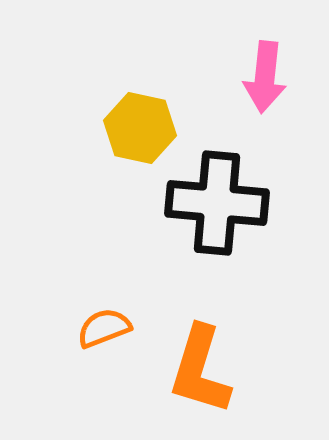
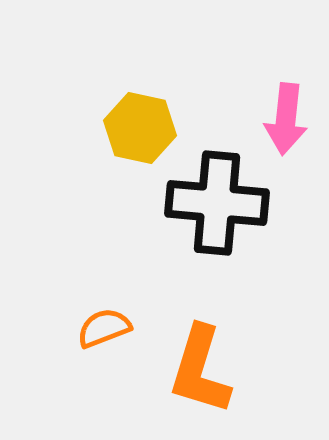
pink arrow: moved 21 px right, 42 px down
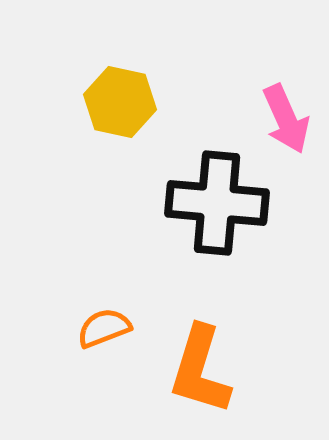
pink arrow: rotated 30 degrees counterclockwise
yellow hexagon: moved 20 px left, 26 px up
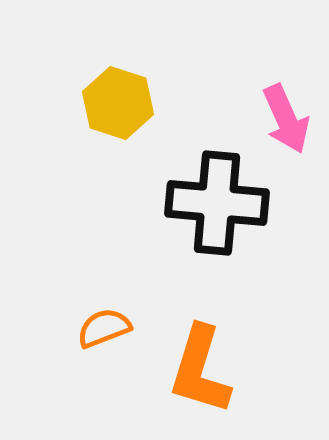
yellow hexagon: moved 2 px left, 1 px down; rotated 6 degrees clockwise
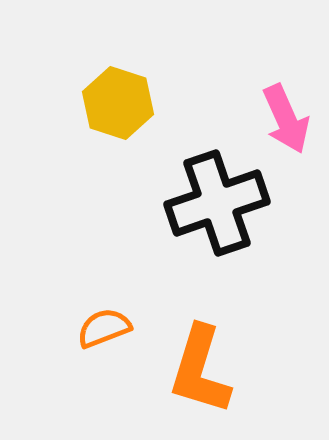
black cross: rotated 24 degrees counterclockwise
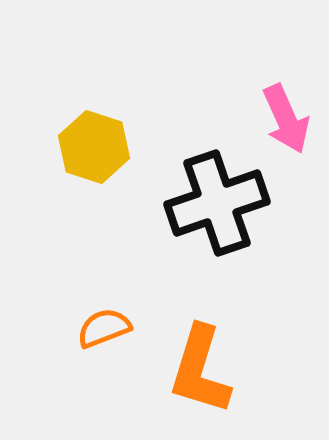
yellow hexagon: moved 24 px left, 44 px down
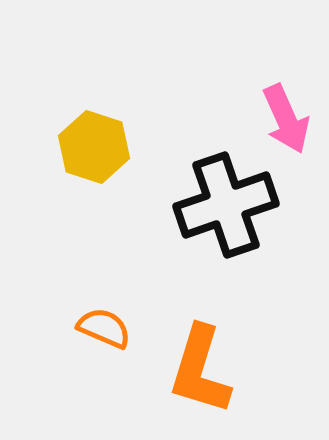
black cross: moved 9 px right, 2 px down
orange semicircle: rotated 44 degrees clockwise
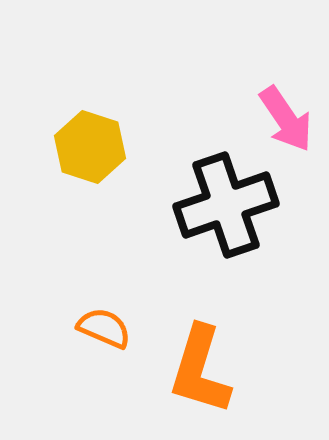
pink arrow: rotated 10 degrees counterclockwise
yellow hexagon: moved 4 px left
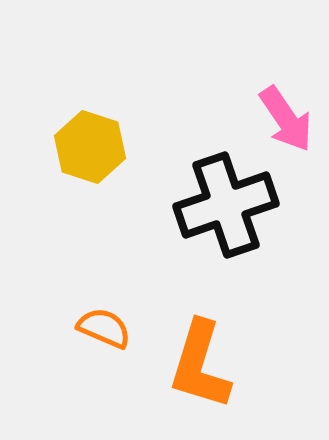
orange L-shape: moved 5 px up
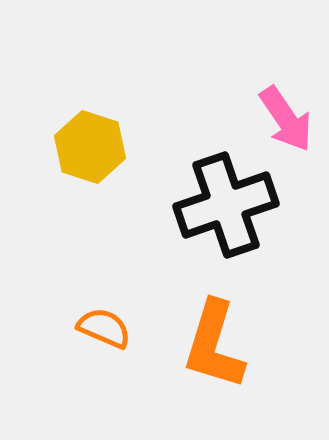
orange L-shape: moved 14 px right, 20 px up
